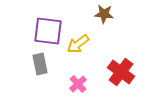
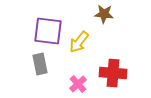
yellow arrow: moved 1 px right, 2 px up; rotated 15 degrees counterclockwise
red cross: moved 8 px left, 1 px down; rotated 32 degrees counterclockwise
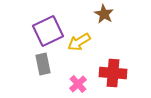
brown star: rotated 24 degrees clockwise
purple square: rotated 32 degrees counterclockwise
yellow arrow: rotated 20 degrees clockwise
gray rectangle: moved 3 px right
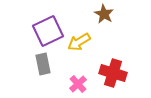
red cross: rotated 12 degrees clockwise
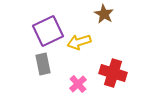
yellow arrow: rotated 15 degrees clockwise
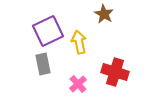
yellow arrow: rotated 95 degrees clockwise
red cross: moved 2 px right, 1 px up
